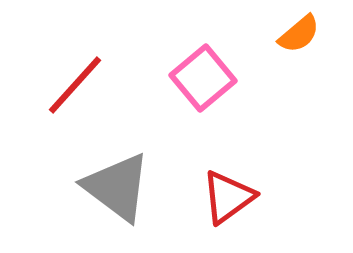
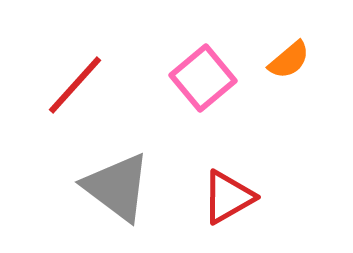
orange semicircle: moved 10 px left, 26 px down
red triangle: rotated 6 degrees clockwise
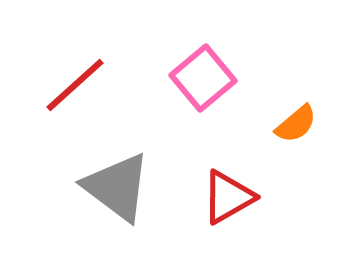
orange semicircle: moved 7 px right, 64 px down
red line: rotated 6 degrees clockwise
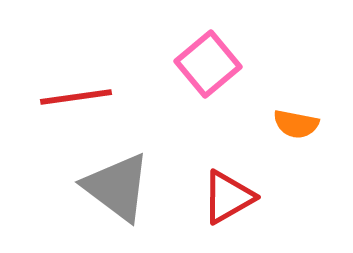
pink square: moved 5 px right, 14 px up
red line: moved 1 px right, 12 px down; rotated 34 degrees clockwise
orange semicircle: rotated 51 degrees clockwise
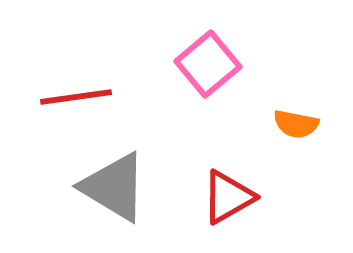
gray triangle: moved 3 px left; rotated 6 degrees counterclockwise
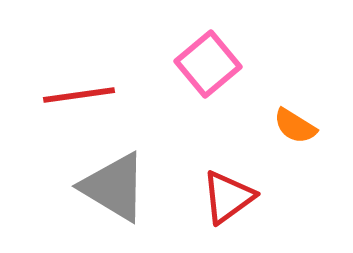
red line: moved 3 px right, 2 px up
orange semicircle: moved 1 px left, 2 px down; rotated 21 degrees clockwise
red triangle: rotated 6 degrees counterclockwise
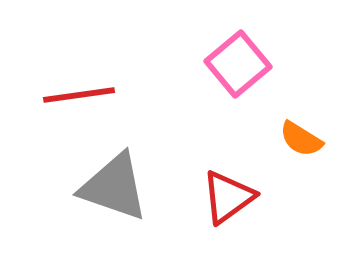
pink square: moved 30 px right
orange semicircle: moved 6 px right, 13 px down
gray triangle: rotated 12 degrees counterclockwise
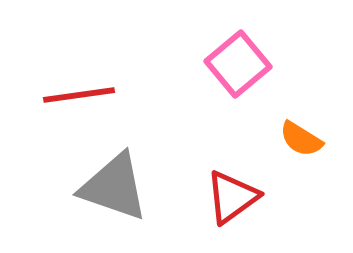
red triangle: moved 4 px right
